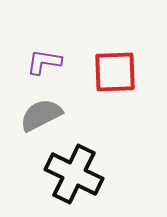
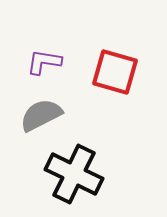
red square: rotated 18 degrees clockwise
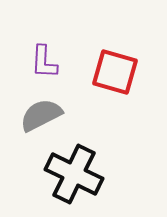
purple L-shape: rotated 96 degrees counterclockwise
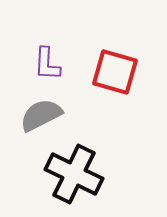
purple L-shape: moved 3 px right, 2 px down
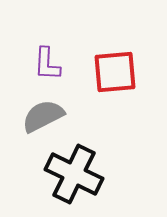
red square: rotated 21 degrees counterclockwise
gray semicircle: moved 2 px right, 1 px down
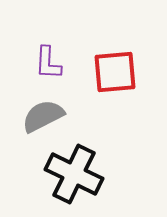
purple L-shape: moved 1 px right, 1 px up
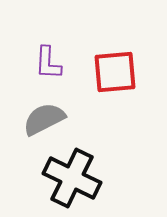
gray semicircle: moved 1 px right, 3 px down
black cross: moved 2 px left, 4 px down
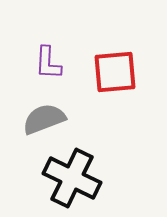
gray semicircle: rotated 6 degrees clockwise
